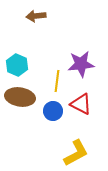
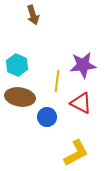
brown arrow: moved 3 px left, 1 px up; rotated 102 degrees counterclockwise
purple star: moved 2 px right, 1 px down
red triangle: moved 1 px up
blue circle: moved 6 px left, 6 px down
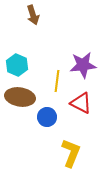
yellow L-shape: moved 5 px left; rotated 40 degrees counterclockwise
